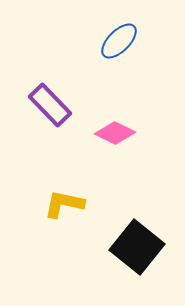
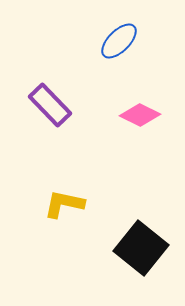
pink diamond: moved 25 px right, 18 px up
black square: moved 4 px right, 1 px down
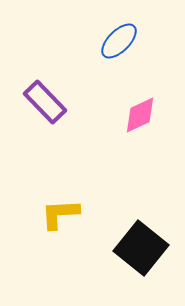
purple rectangle: moved 5 px left, 3 px up
pink diamond: rotated 51 degrees counterclockwise
yellow L-shape: moved 4 px left, 10 px down; rotated 15 degrees counterclockwise
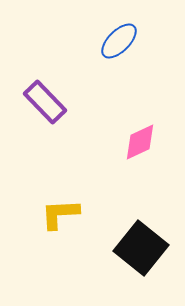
pink diamond: moved 27 px down
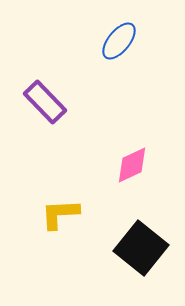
blue ellipse: rotated 6 degrees counterclockwise
pink diamond: moved 8 px left, 23 px down
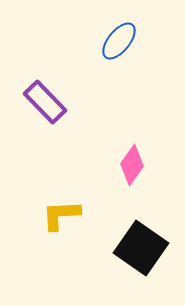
pink diamond: rotated 30 degrees counterclockwise
yellow L-shape: moved 1 px right, 1 px down
black square: rotated 4 degrees counterclockwise
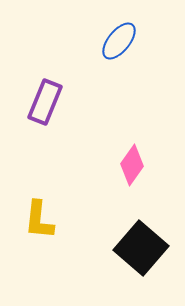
purple rectangle: rotated 66 degrees clockwise
yellow L-shape: moved 22 px left, 5 px down; rotated 81 degrees counterclockwise
black square: rotated 6 degrees clockwise
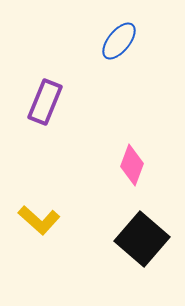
pink diamond: rotated 15 degrees counterclockwise
yellow L-shape: rotated 54 degrees counterclockwise
black square: moved 1 px right, 9 px up
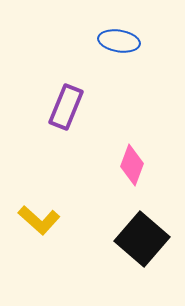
blue ellipse: rotated 60 degrees clockwise
purple rectangle: moved 21 px right, 5 px down
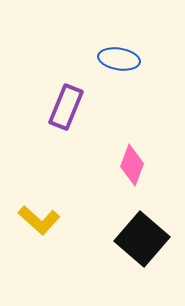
blue ellipse: moved 18 px down
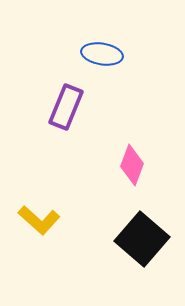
blue ellipse: moved 17 px left, 5 px up
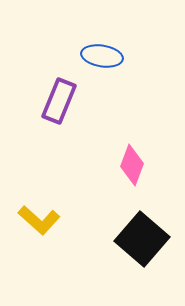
blue ellipse: moved 2 px down
purple rectangle: moved 7 px left, 6 px up
